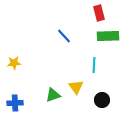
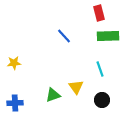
cyan line: moved 6 px right, 4 px down; rotated 21 degrees counterclockwise
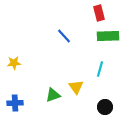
cyan line: rotated 35 degrees clockwise
black circle: moved 3 px right, 7 px down
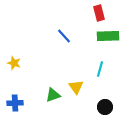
yellow star: rotated 24 degrees clockwise
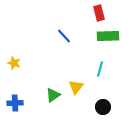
yellow triangle: rotated 14 degrees clockwise
green triangle: rotated 14 degrees counterclockwise
black circle: moved 2 px left
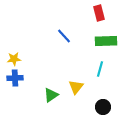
green rectangle: moved 2 px left, 5 px down
yellow star: moved 4 px up; rotated 24 degrees counterclockwise
green triangle: moved 2 px left
blue cross: moved 25 px up
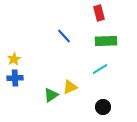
yellow star: rotated 24 degrees counterclockwise
cyan line: rotated 42 degrees clockwise
yellow triangle: moved 6 px left; rotated 28 degrees clockwise
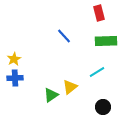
cyan line: moved 3 px left, 3 px down
yellow triangle: rotated 14 degrees counterclockwise
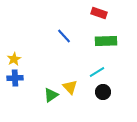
red rectangle: rotated 56 degrees counterclockwise
yellow triangle: rotated 35 degrees counterclockwise
black circle: moved 15 px up
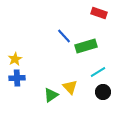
green rectangle: moved 20 px left, 5 px down; rotated 15 degrees counterclockwise
yellow star: moved 1 px right
cyan line: moved 1 px right
blue cross: moved 2 px right
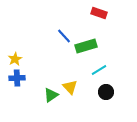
cyan line: moved 1 px right, 2 px up
black circle: moved 3 px right
